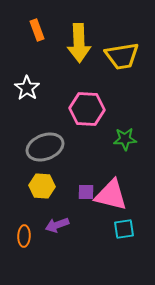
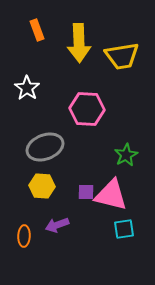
green star: moved 1 px right, 16 px down; rotated 25 degrees counterclockwise
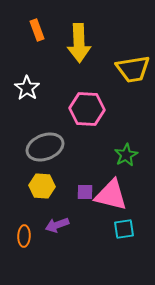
yellow trapezoid: moved 11 px right, 13 px down
purple square: moved 1 px left
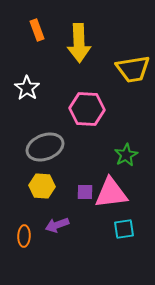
pink triangle: moved 2 px up; rotated 21 degrees counterclockwise
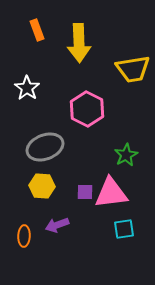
pink hexagon: rotated 24 degrees clockwise
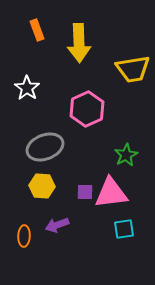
pink hexagon: rotated 8 degrees clockwise
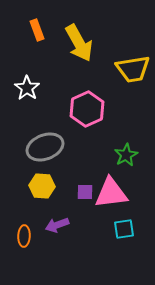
yellow arrow: rotated 27 degrees counterclockwise
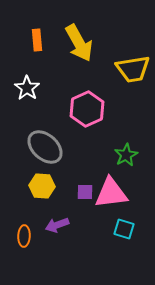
orange rectangle: moved 10 px down; rotated 15 degrees clockwise
gray ellipse: rotated 63 degrees clockwise
cyan square: rotated 25 degrees clockwise
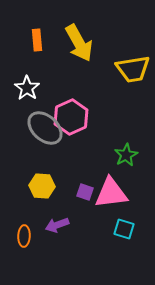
pink hexagon: moved 16 px left, 8 px down
gray ellipse: moved 19 px up
purple square: rotated 18 degrees clockwise
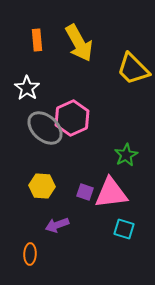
yellow trapezoid: rotated 54 degrees clockwise
pink hexagon: moved 1 px right, 1 px down
orange ellipse: moved 6 px right, 18 px down
